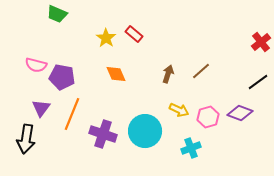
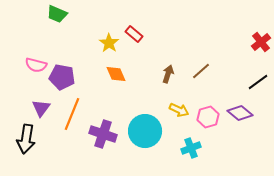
yellow star: moved 3 px right, 5 px down
purple diamond: rotated 20 degrees clockwise
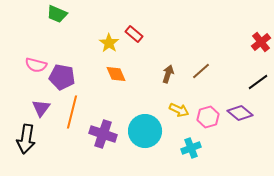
orange line: moved 2 px up; rotated 8 degrees counterclockwise
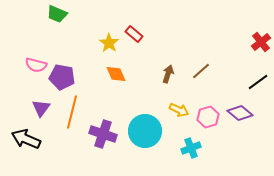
black arrow: rotated 104 degrees clockwise
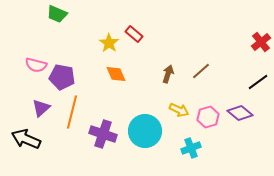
purple triangle: rotated 12 degrees clockwise
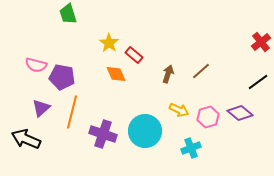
green trapezoid: moved 11 px right; rotated 50 degrees clockwise
red rectangle: moved 21 px down
